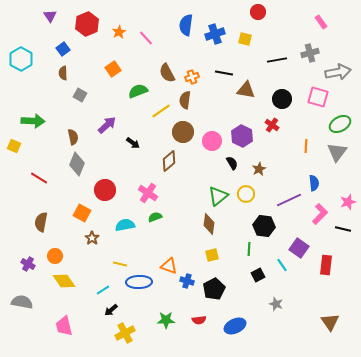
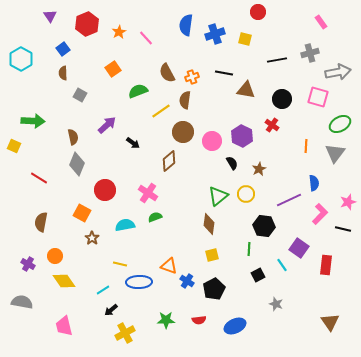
gray triangle at (337, 152): moved 2 px left, 1 px down
blue cross at (187, 281): rotated 16 degrees clockwise
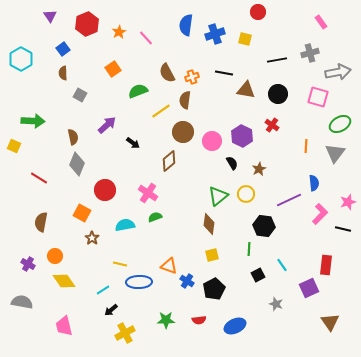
black circle at (282, 99): moved 4 px left, 5 px up
purple square at (299, 248): moved 10 px right, 40 px down; rotated 30 degrees clockwise
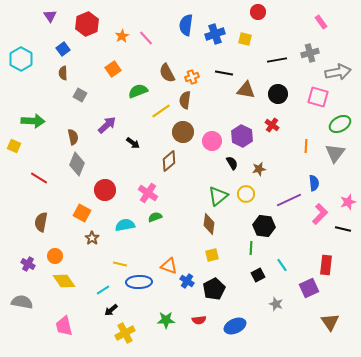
orange star at (119, 32): moved 3 px right, 4 px down
brown star at (259, 169): rotated 16 degrees clockwise
green line at (249, 249): moved 2 px right, 1 px up
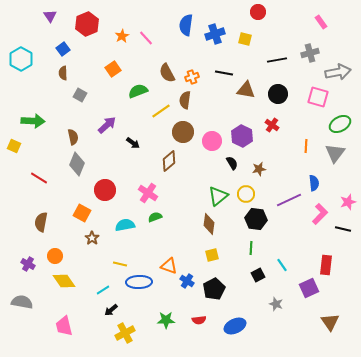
black hexagon at (264, 226): moved 8 px left, 7 px up
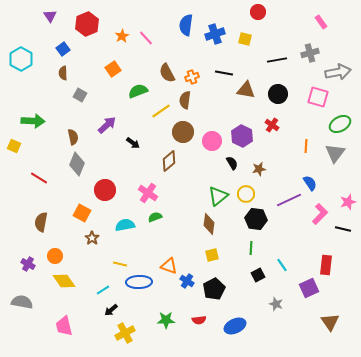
blue semicircle at (314, 183): moved 4 px left; rotated 28 degrees counterclockwise
